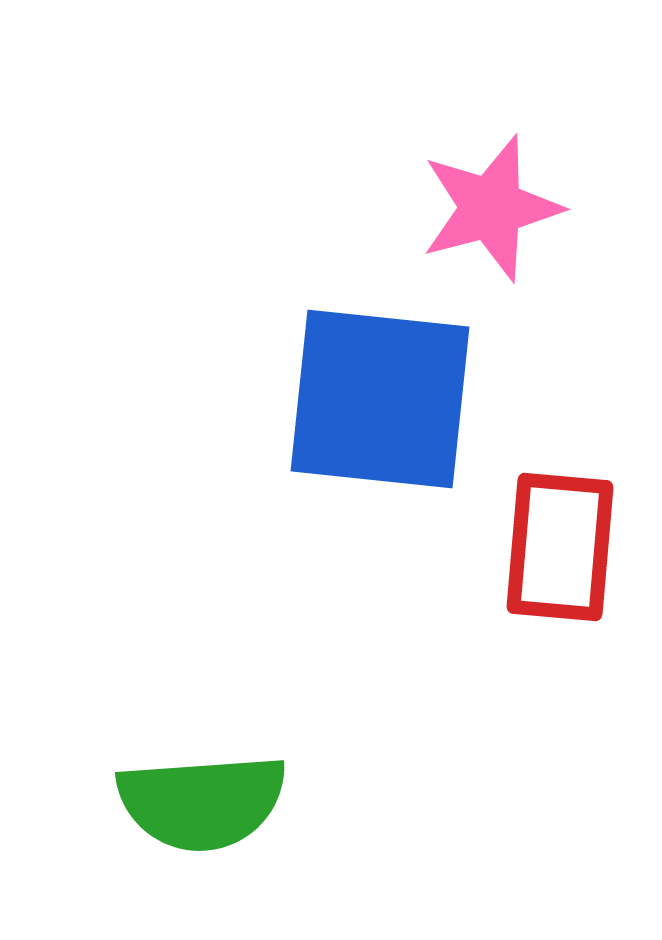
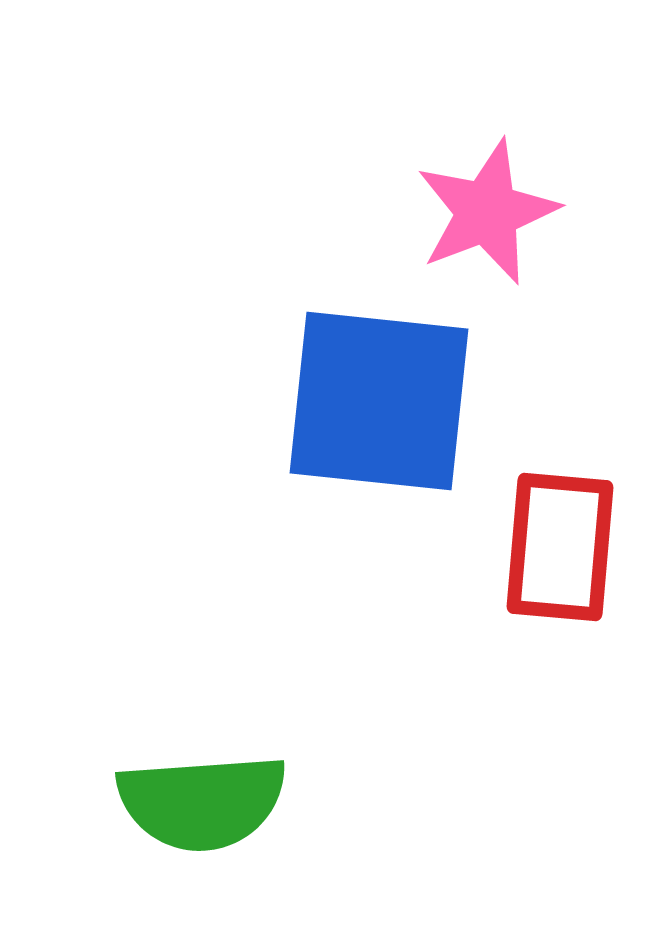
pink star: moved 4 px left, 4 px down; rotated 6 degrees counterclockwise
blue square: moved 1 px left, 2 px down
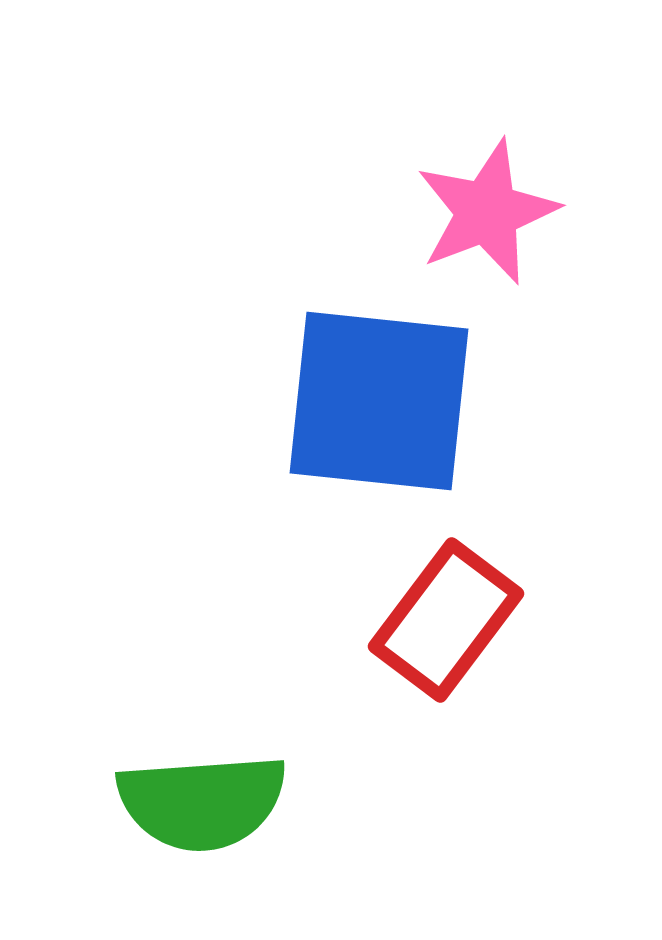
red rectangle: moved 114 px left, 73 px down; rotated 32 degrees clockwise
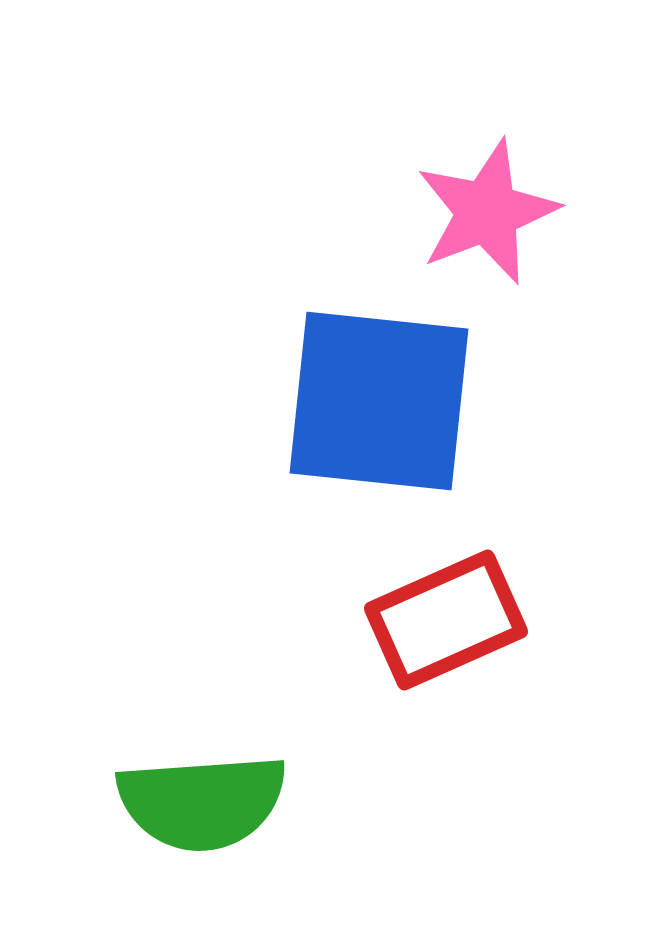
red rectangle: rotated 29 degrees clockwise
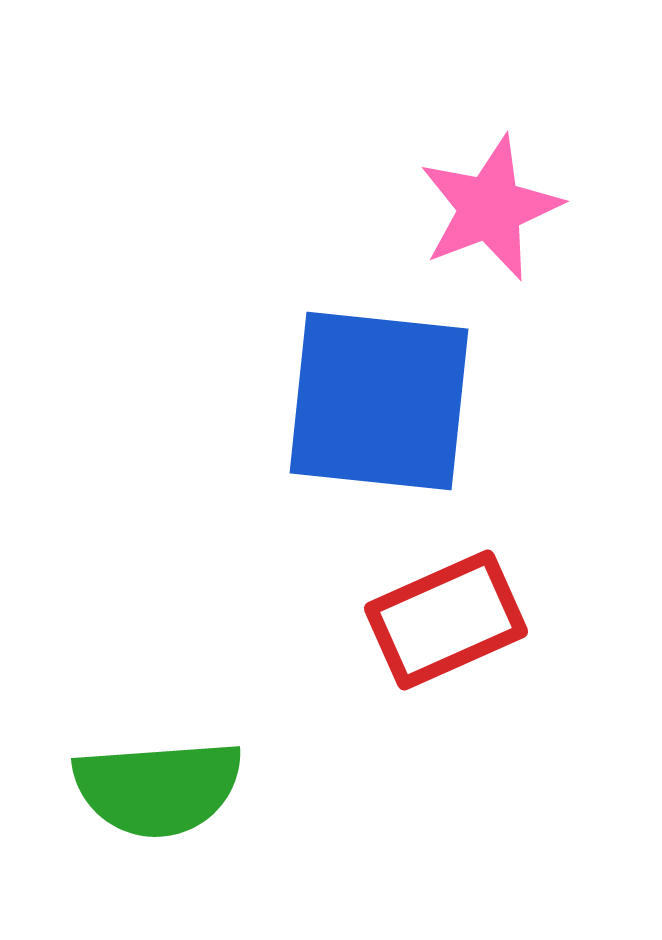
pink star: moved 3 px right, 4 px up
green semicircle: moved 44 px left, 14 px up
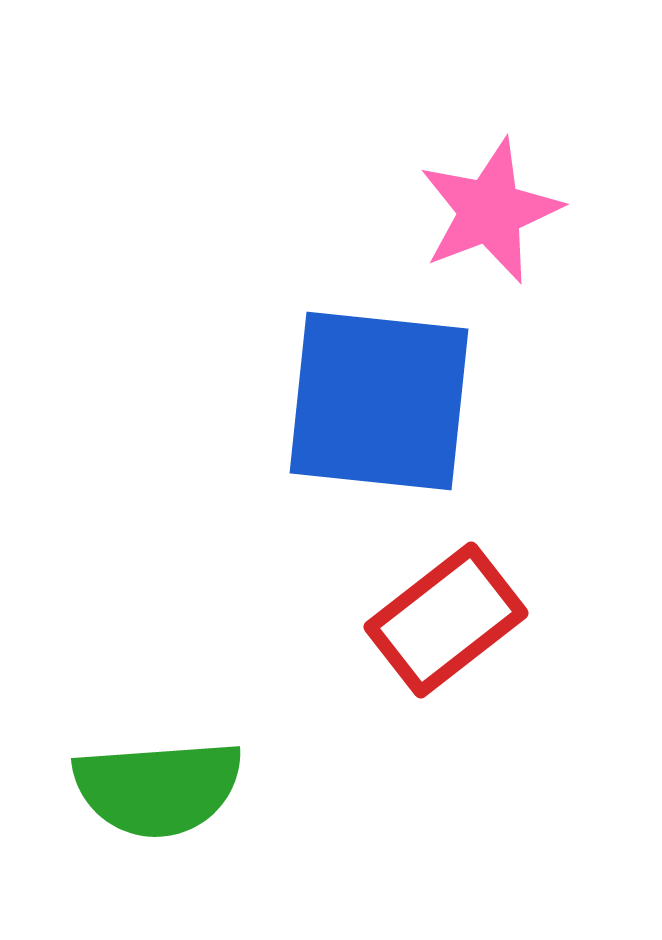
pink star: moved 3 px down
red rectangle: rotated 14 degrees counterclockwise
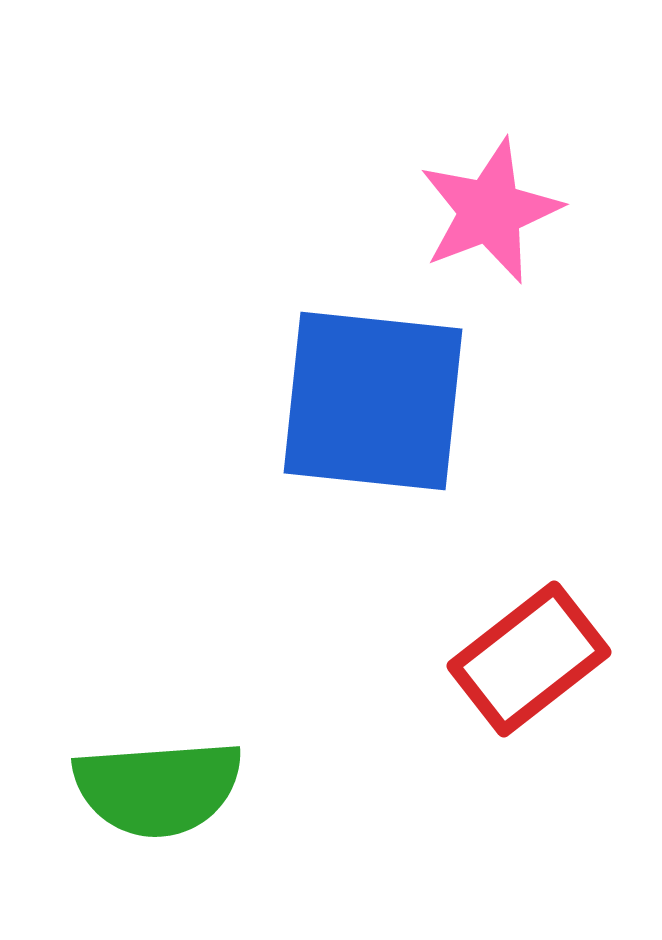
blue square: moved 6 px left
red rectangle: moved 83 px right, 39 px down
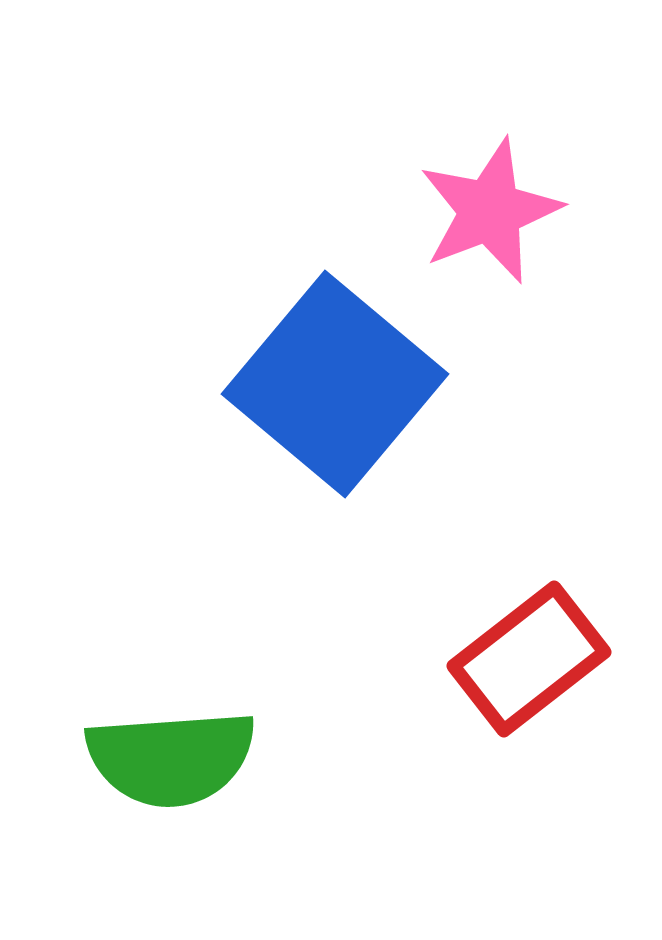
blue square: moved 38 px left, 17 px up; rotated 34 degrees clockwise
green semicircle: moved 13 px right, 30 px up
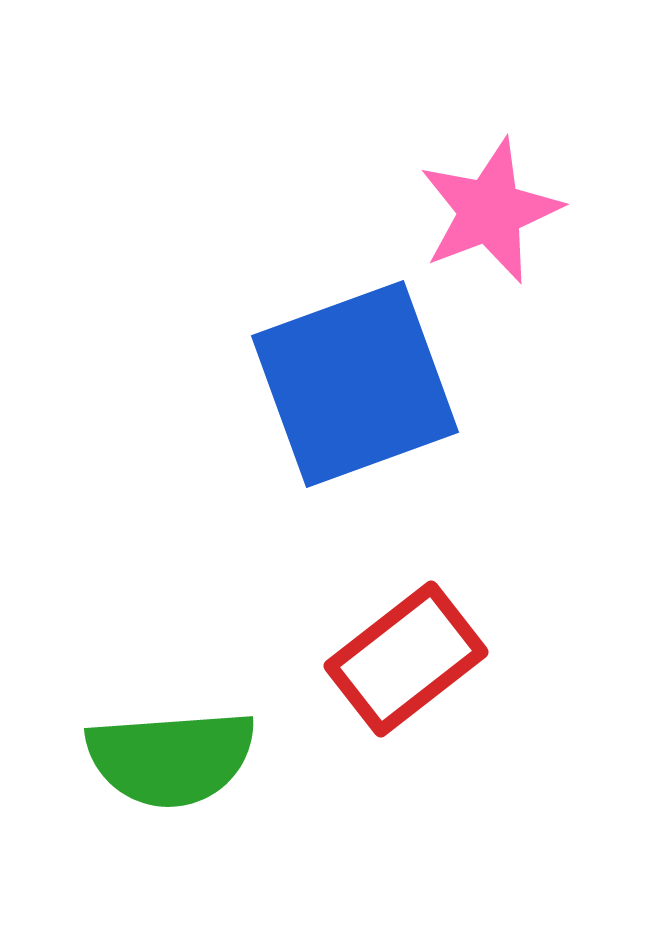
blue square: moved 20 px right; rotated 30 degrees clockwise
red rectangle: moved 123 px left
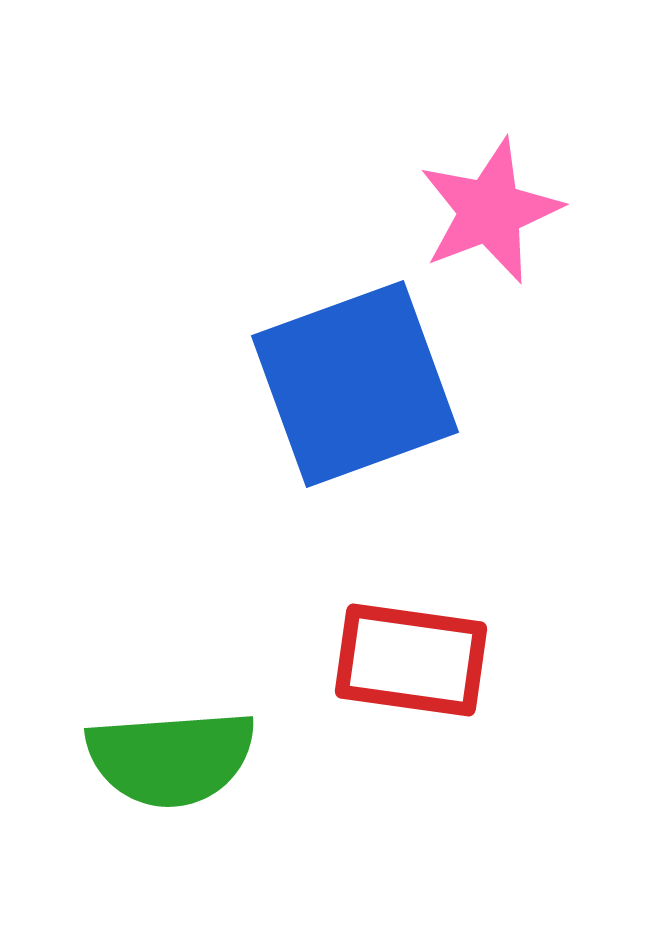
red rectangle: moved 5 px right, 1 px down; rotated 46 degrees clockwise
